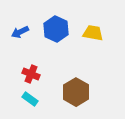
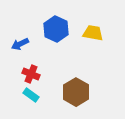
blue arrow: moved 12 px down
cyan rectangle: moved 1 px right, 4 px up
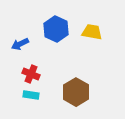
yellow trapezoid: moved 1 px left, 1 px up
cyan rectangle: rotated 28 degrees counterclockwise
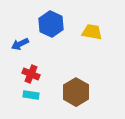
blue hexagon: moved 5 px left, 5 px up
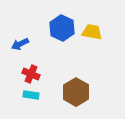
blue hexagon: moved 11 px right, 4 px down
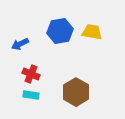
blue hexagon: moved 2 px left, 3 px down; rotated 25 degrees clockwise
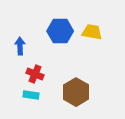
blue hexagon: rotated 10 degrees clockwise
blue arrow: moved 2 px down; rotated 114 degrees clockwise
red cross: moved 4 px right
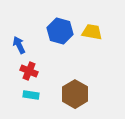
blue hexagon: rotated 15 degrees clockwise
blue arrow: moved 1 px left, 1 px up; rotated 24 degrees counterclockwise
red cross: moved 6 px left, 3 px up
brown hexagon: moved 1 px left, 2 px down
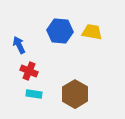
blue hexagon: rotated 10 degrees counterclockwise
cyan rectangle: moved 3 px right, 1 px up
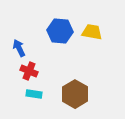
blue arrow: moved 3 px down
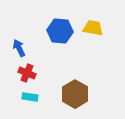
yellow trapezoid: moved 1 px right, 4 px up
red cross: moved 2 px left, 2 px down
cyan rectangle: moved 4 px left, 3 px down
